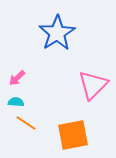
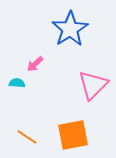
blue star: moved 13 px right, 4 px up
pink arrow: moved 18 px right, 14 px up
cyan semicircle: moved 1 px right, 19 px up
orange line: moved 1 px right, 14 px down
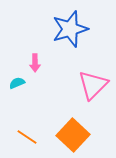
blue star: rotated 15 degrees clockwise
pink arrow: moved 1 px up; rotated 48 degrees counterclockwise
cyan semicircle: rotated 28 degrees counterclockwise
orange square: rotated 36 degrees counterclockwise
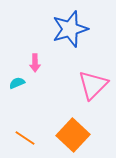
orange line: moved 2 px left, 1 px down
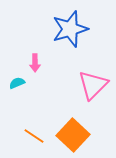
orange line: moved 9 px right, 2 px up
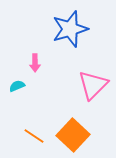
cyan semicircle: moved 3 px down
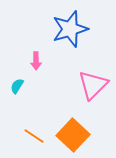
pink arrow: moved 1 px right, 2 px up
cyan semicircle: rotated 35 degrees counterclockwise
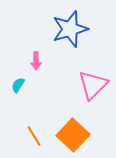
cyan semicircle: moved 1 px right, 1 px up
orange line: rotated 25 degrees clockwise
